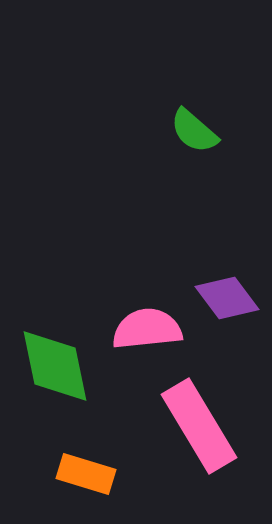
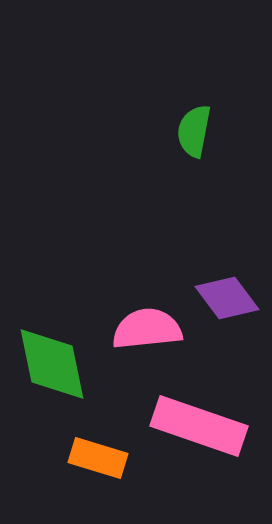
green semicircle: rotated 60 degrees clockwise
green diamond: moved 3 px left, 2 px up
pink rectangle: rotated 40 degrees counterclockwise
orange rectangle: moved 12 px right, 16 px up
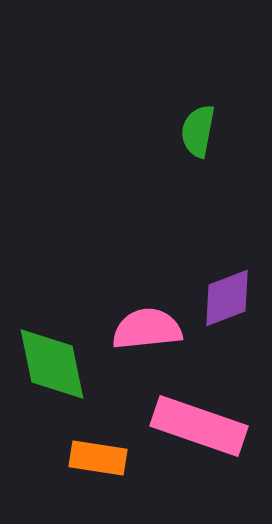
green semicircle: moved 4 px right
purple diamond: rotated 74 degrees counterclockwise
orange rectangle: rotated 8 degrees counterclockwise
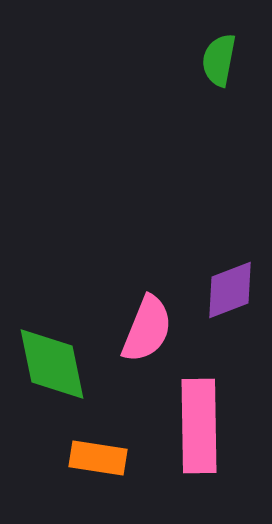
green semicircle: moved 21 px right, 71 px up
purple diamond: moved 3 px right, 8 px up
pink semicircle: rotated 118 degrees clockwise
pink rectangle: rotated 70 degrees clockwise
